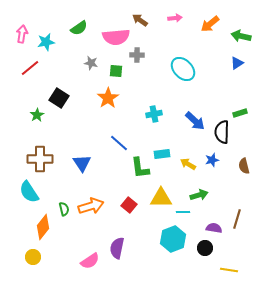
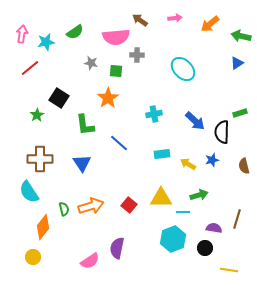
green semicircle at (79, 28): moved 4 px left, 4 px down
green L-shape at (140, 168): moved 55 px left, 43 px up
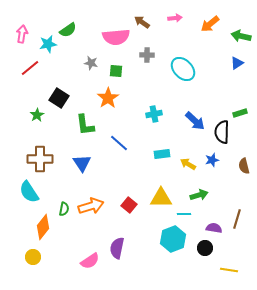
brown arrow at (140, 20): moved 2 px right, 2 px down
green semicircle at (75, 32): moved 7 px left, 2 px up
cyan star at (46, 42): moved 2 px right, 2 px down
gray cross at (137, 55): moved 10 px right
green semicircle at (64, 209): rotated 24 degrees clockwise
cyan line at (183, 212): moved 1 px right, 2 px down
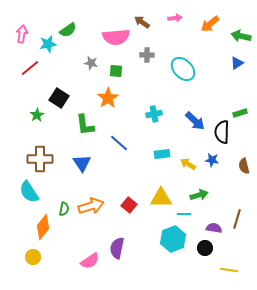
blue star at (212, 160): rotated 24 degrees clockwise
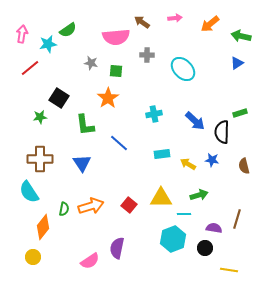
green star at (37, 115): moved 3 px right, 2 px down; rotated 24 degrees clockwise
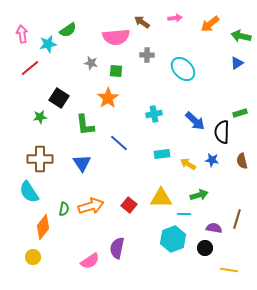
pink arrow at (22, 34): rotated 18 degrees counterclockwise
brown semicircle at (244, 166): moved 2 px left, 5 px up
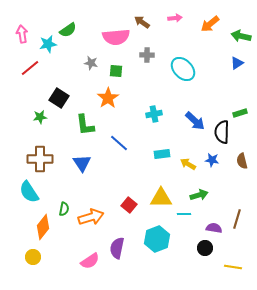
orange arrow at (91, 206): moved 11 px down
cyan hexagon at (173, 239): moved 16 px left
yellow line at (229, 270): moved 4 px right, 3 px up
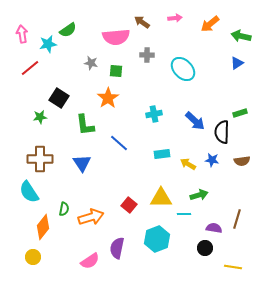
brown semicircle at (242, 161): rotated 84 degrees counterclockwise
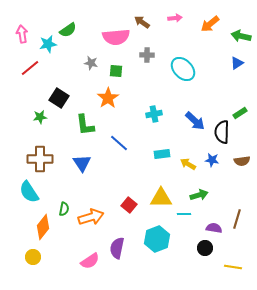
green rectangle at (240, 113): rotated 16 degrees counterclockwise
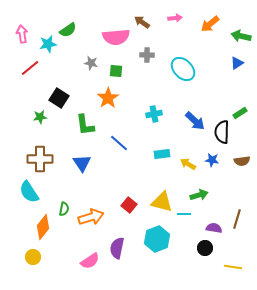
yellow triangle at (161, 198): moved 1 px right, 4 px down; rotated 15 degrees clockwise
